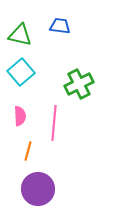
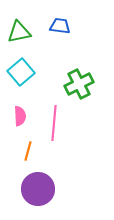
green triangle: moved 1 px left, 3 px up; rotated 25 degrees counterclockwise
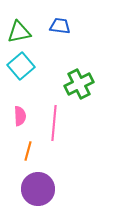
cyan square: moved 6 px up
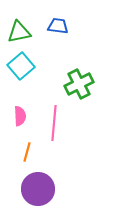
blue trapezoid: moved 2 px left
orange line: moved 1 px left, 1 px down
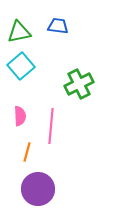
pink line: moved 3 px left, 3 px down
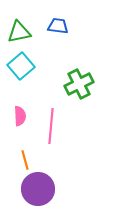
orange line: moved 2 px left, 8 px down; rotated 30 degrees counterclockwise
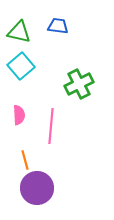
green triangle: rotated 25 degrees clockwise
pink semicircle: moved 1 px left, 1 px up
purple circle: moved 1 px left, 1 px up
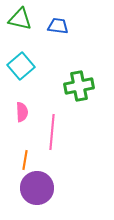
green triangle: moved 1 px right, 13 px up
green cross: moved 2 px down; rotated 16 degrees clockwise
pink semicircle: moved 3 px right, 3 px up
pink line: moved 1 px right, 6 px down
orange line: rotated 24 degrees clockwise
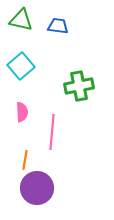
green triangle: moved 1 px right, 1 px down
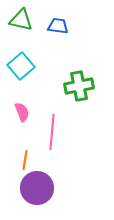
pink semicircle: rotated 18 degrees counterclockwise
